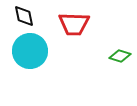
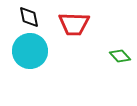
black diamond: moved 5 px right, 1 px down
green diamond: rotated 30 degrees clockwise
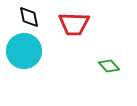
cyan circle: moved 6 px left
green diamond: moved 11 px left, 10 px down
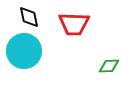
green diamond: rotated 50 degrees counterclockwise
